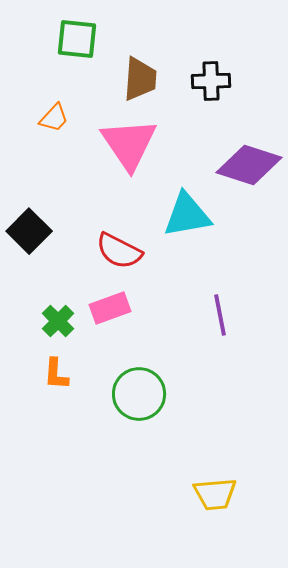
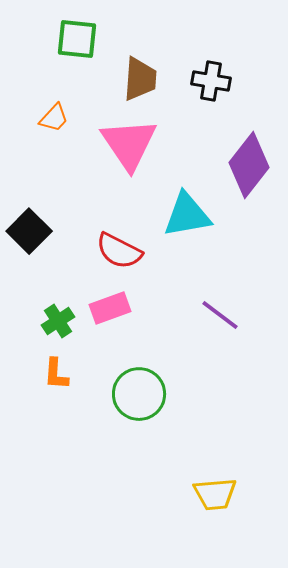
black cross: rotated 12 degrees clockwise
purple diamond: rotated 70 degrees counterclockwise
purple line: rotated 42 degrees counterclockwise
green cross: rotated 12 degrees clockwise
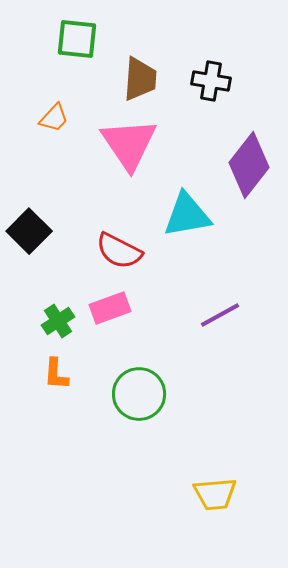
purple line: rotated 66 degrees counterclockwise
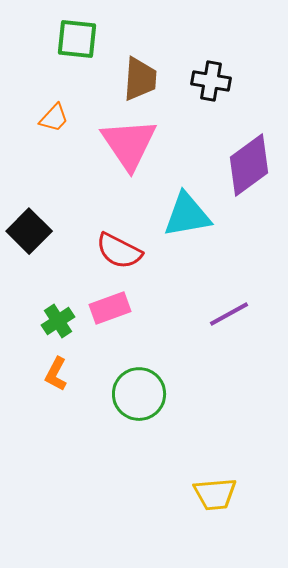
purple diamond: rotated 16 degrees clockwise
purple line: moved 9 px right, 1 px up
orange L-shape: rotated 24 degrees clockwise
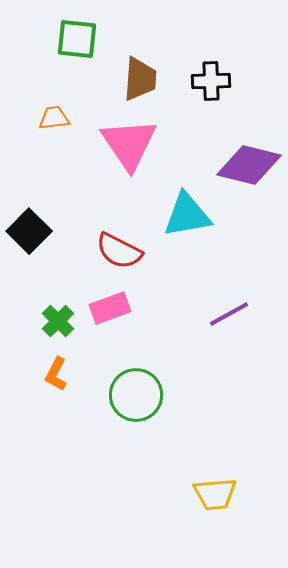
black cross: rotated 12 degrees counterclockwise
orange trapezoid: rotated 140 degrees counterclockwise
purple diamond: rotated 50 degrees clockwise
green cross: rotated 12 degrees counterclockwise
green circle: moved 3 px left, 1 px down
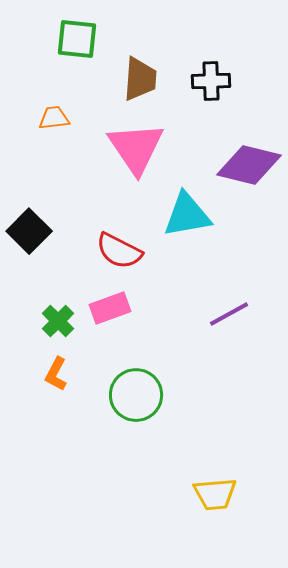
pink triangle: moved 7 px right, 4 px down
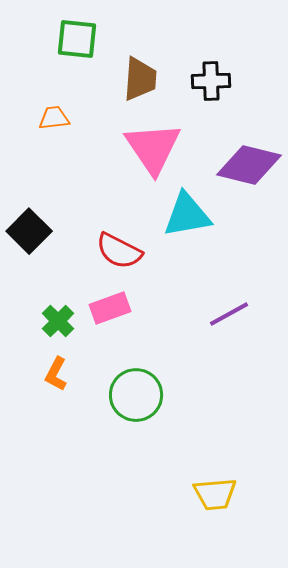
pink triangle: moved 17 px right
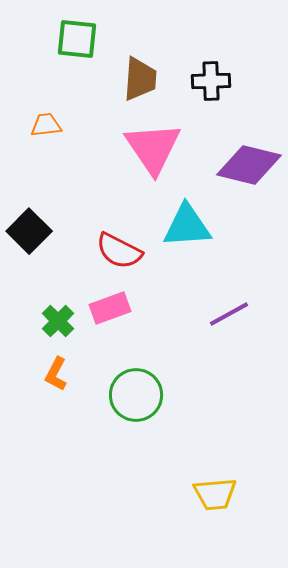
orange trapezoid: moved 8 px left, 7 px down
cyan triangle: moved 11 px down; rotated 6 degrees clockwise
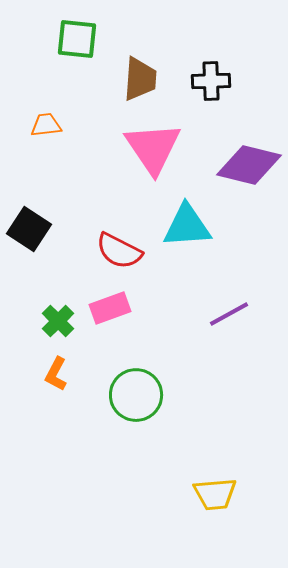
black square: moved 2 px up; rotated 12 degrees counterclockwise
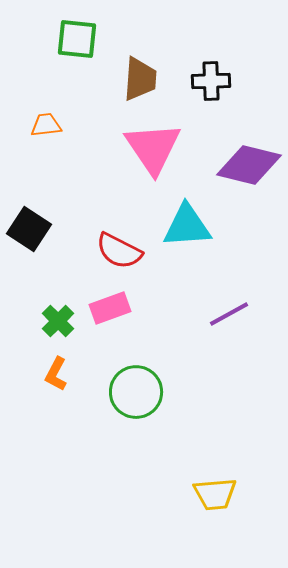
green circle: moved 3 px up
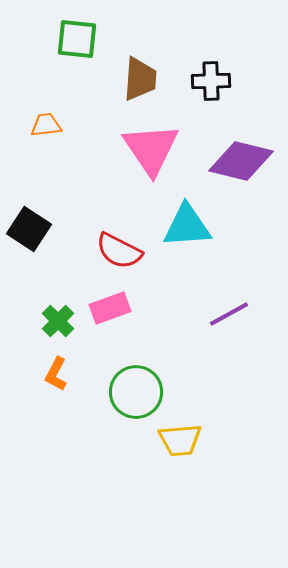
pink triangle: moved 2 px left, 1 px down
purple diamond: moved 8 px left, 4 px up
yellow trapezoid: moved 35 px left, 54 px up
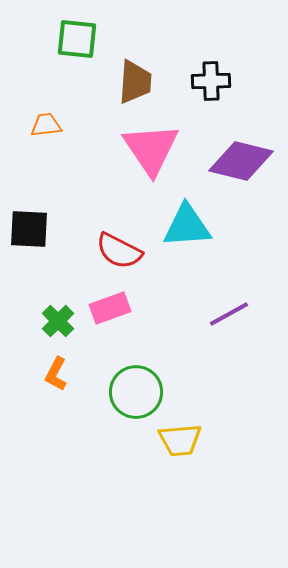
brown trapezoid: moved 5 px left, 3 px down
black square: rotated 30 degrees counterclockwise
